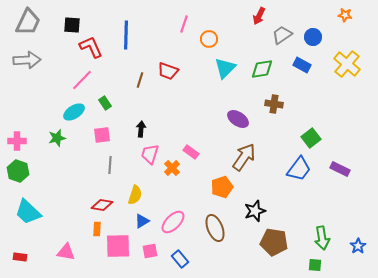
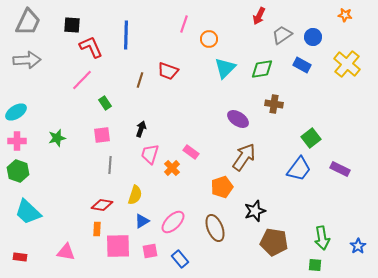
cyan ellipse at (74, 112): moved 58 px left
black arrow at (141, 129): rotated 14 degrees clockwise
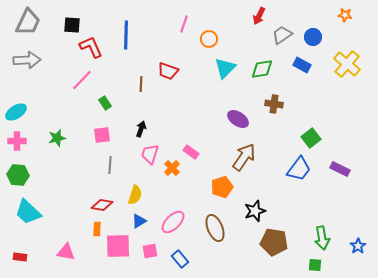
brown line at (140, 80): moved 1 px right, 4 px down; rotated 14 degrees counterclockwise
green hexagon at (18, 171): moved 4 px down; rotated 15 degrees counterclockwise
blue triangle at (142, 221): moved 3 px left
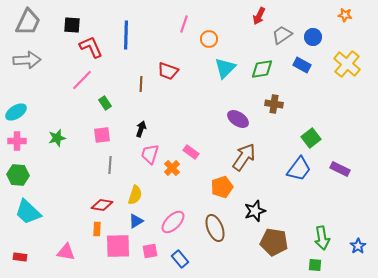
blue triangle at (139, 221): moved 3 px left
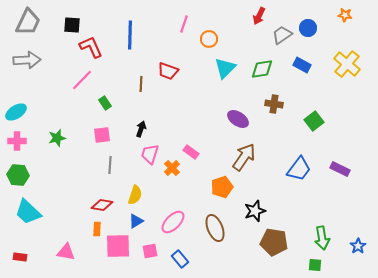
blue line at (126, 35): moved 4 px right
blue circle at (313, 37): moved 5 px left, 9 px up
green square at (311, 138): moved 3 px right, 17 px up
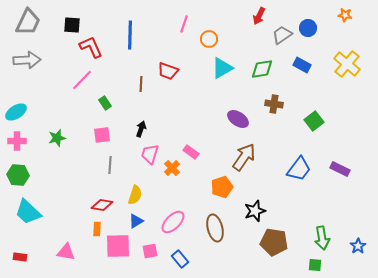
cyan triangle at (225, 68): moved 3 px left; rotated 15 degrees clockwise
brown ellipse at (215, 228): rotated 8 degrees clockwise
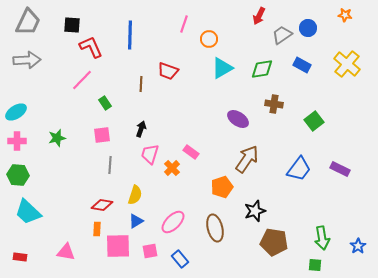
brown arrow at (244, 157): moved 3 px right, 2 px down
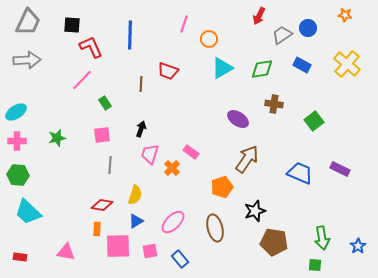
blue trapezoid at (299, 169): moved 1 px right, 4 px down; rotated 104 degrees counterclockwise
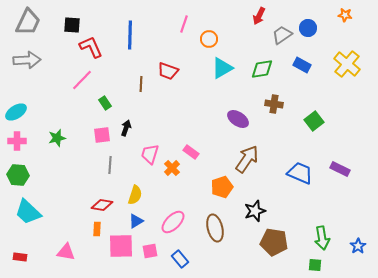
black arrow at (141, 129): moved 15 px left, 1 px up
pink square at (118, 246): moved 3 px right
